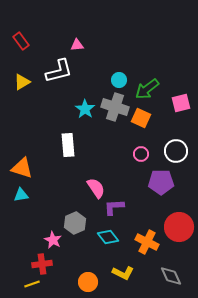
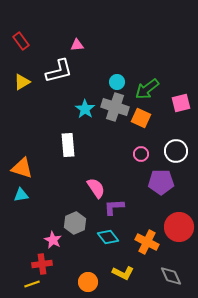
cyan circle: moved 2 px left, 2 px down
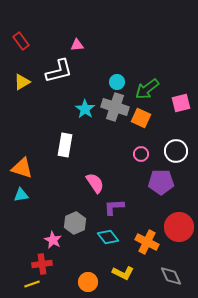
white rectangle: moved 3 px left; rotated 15 degrees clockwise
pink semicircle: moved 1 px left, 5 px up
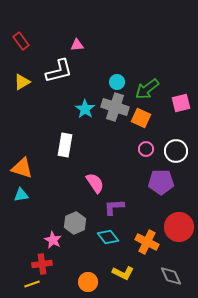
pink circle: moved 5 px right, 5 px up
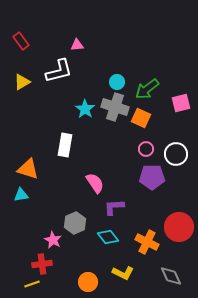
white circle: moved 3 px down
orange triangle: moved 6 px right, 1 px down
purple pentagon: moved 9 px left, 5 px up
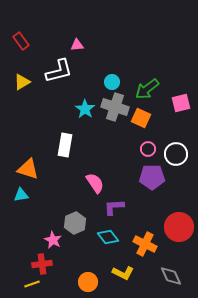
cyan circle: moved 5 px left
pink circle: moved 2 px right
orange cross: moved 2 px left, 2 px down
